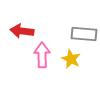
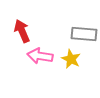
red arrow: rotated 60 degrees clockwise
pink arrow: moved 2 px left, 1 px down; rotated 80 degrees counterclockwise
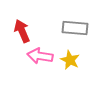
gray rectangle: moved 9 px left, 6 px up
yellow star: moved 1 px left, 1 px down
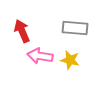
yellow star: rotated 12 degrees counterclockwise
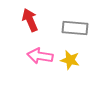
red arrow: moved 8 px right, 11 px up
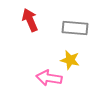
pink arrow: moved 9 px right, 22 px down
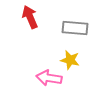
red arrow: moved 3 px up
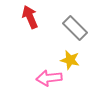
gray rectangle: rotated 40 degrees clockwise
pink arrow: rotated 15 degrees counterclockwise
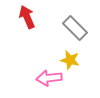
red arrow: moved 3 px left
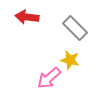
red arrow: rotated 60 degrees counterclockwise
pink arrow: rotated 35 degrees counterclockwise
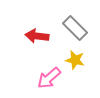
red arrow: moved 10 px right, 19 px down
yellow star: moved 5 px right
